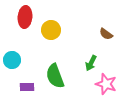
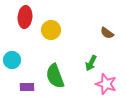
brown semicircle: moved 1 px right, 1 px up
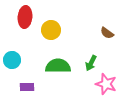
green semicircle: moved 3 px right, 10 px up; rotated 110 degrees clockwise
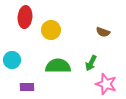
brown semicircle: moved 4 px left, 1 px up; rotated 16 degrees counterclockwise
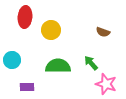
green arrow: rotated 112 degrees clockwise
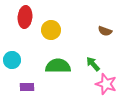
brown semicircle: moved 2 px right, 1 px up
green arrow: moved 2 px right, 1 px down
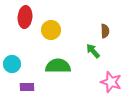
brown semicircle: rotated 112 degrees counterclockwise
cyan circle: moved 4 px down
green arrow: moved 13 px up
pink star: moved 5 px right, 2 px up
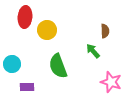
yellow circle: moved 4 px left
green semicircle: rotated 110 degrees counterclockwise
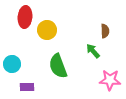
pink star: moved 1 px left, 2 px up; rotated 15 degrees counterclockwise
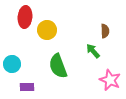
pink star: rotated 20 degrees clockwise
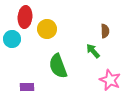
yellow circle: moved 1 px up
cyan circle: moved 25 px up
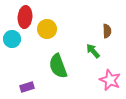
brown semicircle: moved 2 px right
purple rectangle: rotated 16 degrees counterclockwise
